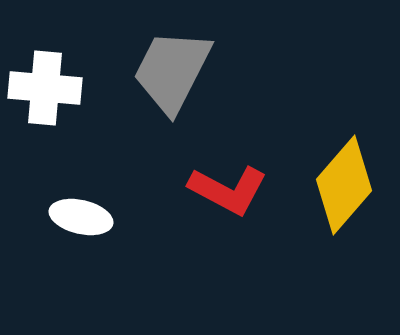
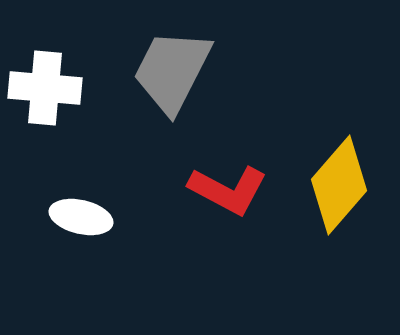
yellow diamond: moved 5 px left
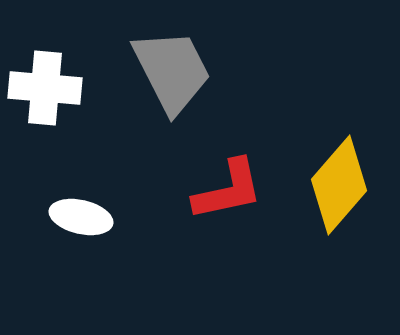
gray trapezoid: rotated 126 degrees clockwise
red L-shape: rotated 40 degrees counterclockwise
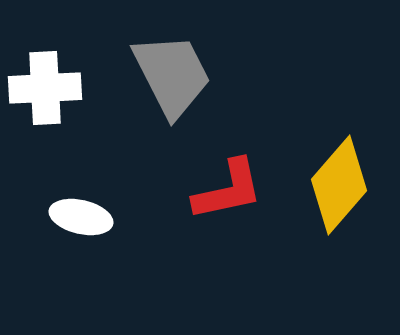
gray trapezoid: moved 4 px down
white cross: rotated 8 degrees counterclockwise
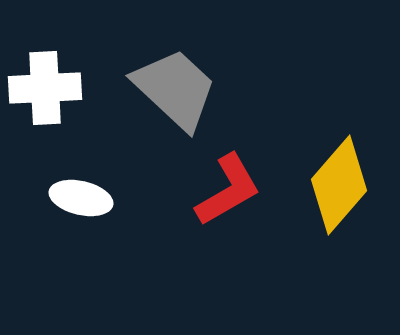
gray trapezoid: moved 3 px right, 14 px down; rotated 20 degrees counterclockwise
red L-shape: rotated 18 degrees counterclockwise
white ellipse: moved 19 px up
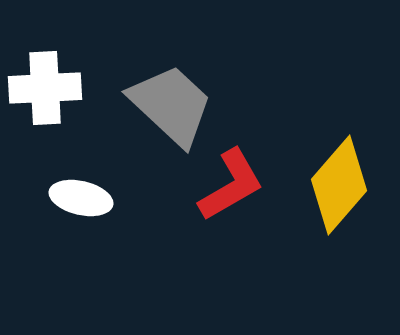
gray trapezoid: moved 4 px left, 16 px down
red L-shape: moved 3 px right, 5 px up
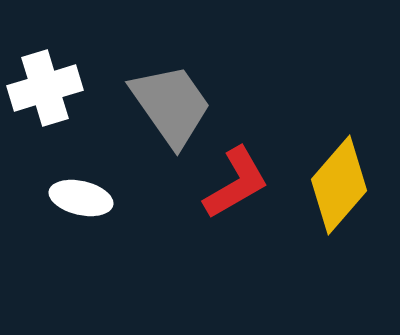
white cross: rotated 14 degrees counterclockwise
gray trapezoid: rotated 12 degrees clockwise
red L-shape: moved 5 px right, 2 px up
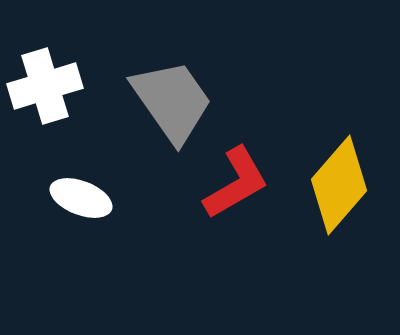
white cross: moved 2 px up
gray trapezoid: moved 1 px right, 4 px up
white ellipse: rotated 8 degrees clockwise
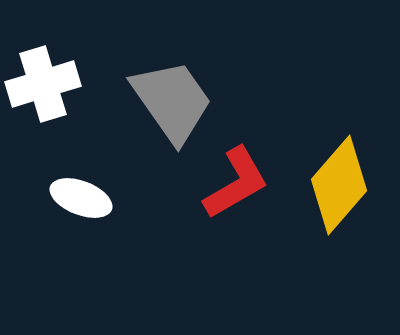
white cross: moved 2 px left, 2 px up
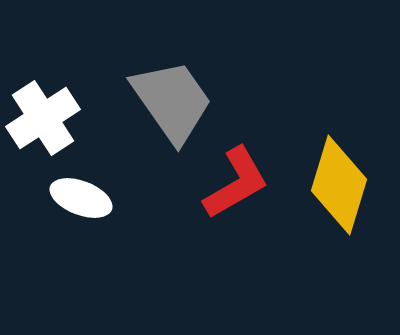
white cross: moved 34 px down; rotated 16 degrees counterclockwise
yellow diamond: rotated 24 degrees counterclockwise
